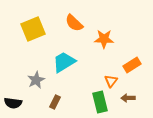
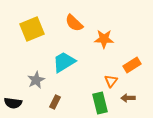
yellow square: moved 1 px left
green rectangle: moved 1 px down
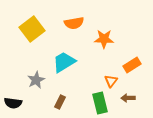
orange semicircle: rotated 54 degrees counterclockwise
yellow square: rotated 15 degrees counterclockwise
brown rectangle: moved 5 px right
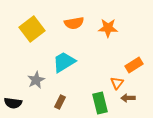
orange star: moved 4 px right, 11 px up
orange rectangle: moved 2 px right
orange triangle: moved 6 px right, 2 px down
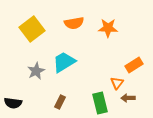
gray star: moved 9 px up
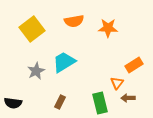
orange semicircle: moved 2 px up
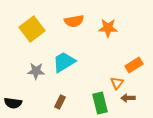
gray star: rotated 30 degrees clockwise
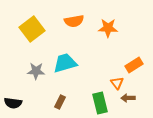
cyan trapezoid: moved 1 px right, 1 px down; rotated 15 degrees clockwise
orange triangle: rotated 16 degrees counterclockwise
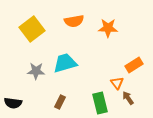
brown arrow: rotated 56 degrees clockwise
